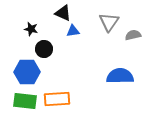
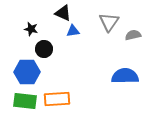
blue semicircle: moved 5 px right
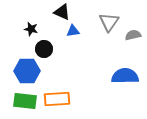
black triangle: moved 1 px left, 1 px up
blue hexagon: moved 1 px up
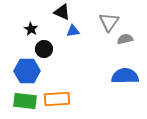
black star: rotated 16 degrees clockwise
gray semicircle: moved 8 px left, 4 px down
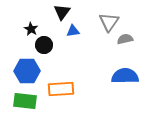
black triangle: rotated 42 degrees clockwise
black circle: moved 4 px up
orange rectangle: moved 4 px right, 10 px up
